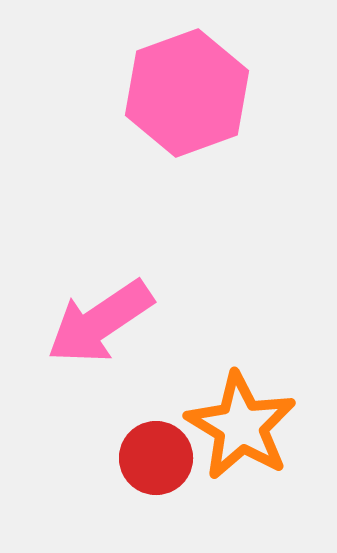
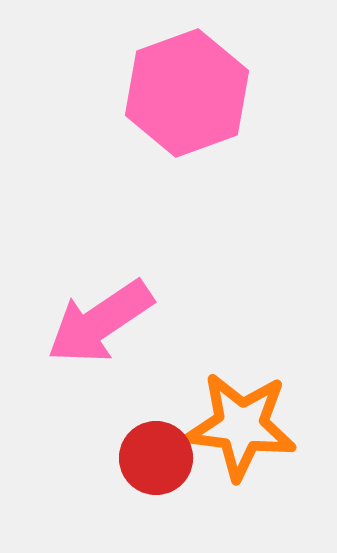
orange star: rotated 24 degrees counterclockwise
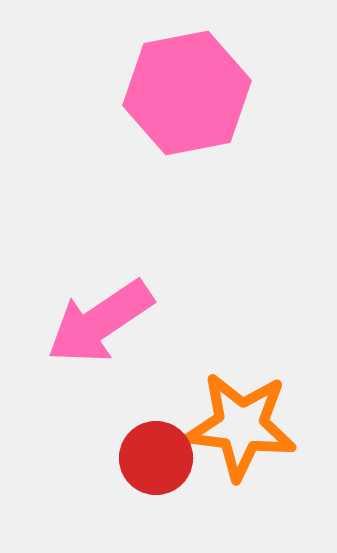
pink hexagon: rotated 9 degrees clockwise
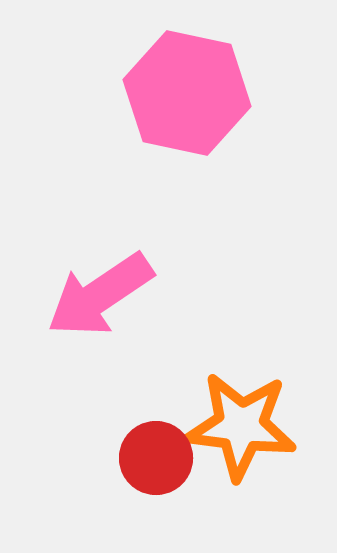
pink hexagon: rotated 23 degrees clockwise
pink arrow: moved 27 px up
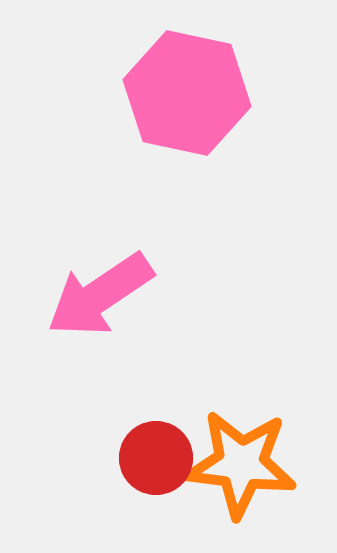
orange star: moved 38 px down
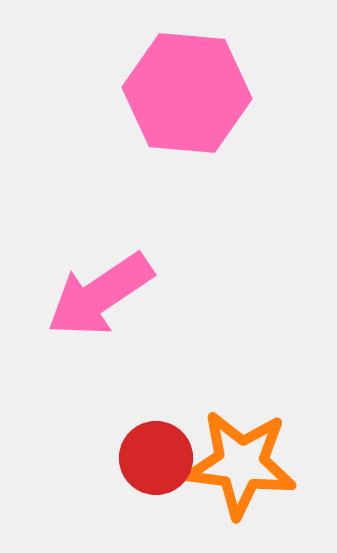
pink hexagon: rotated 7 degrees counterclockwise
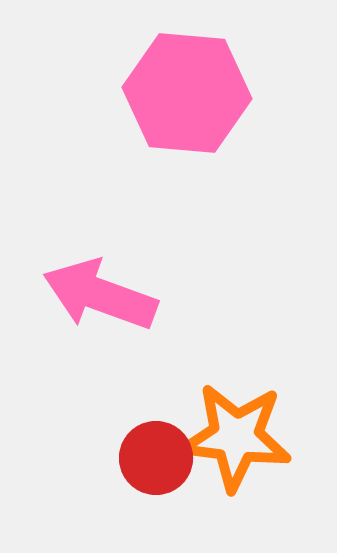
pink arrow: rotated 54 degrees clockwise
orange star: moved 5 px left, 27 px up
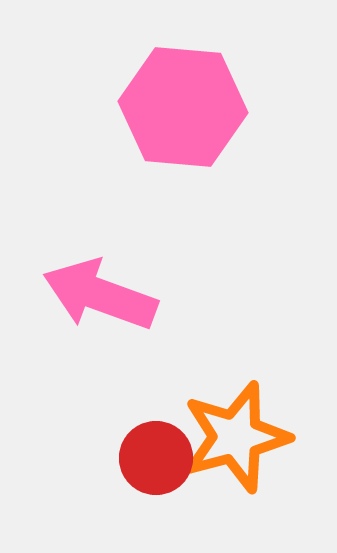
pink hexagon: moved 4 px left, 14 px down
orange star: rotated 22 degrees counterclockwise
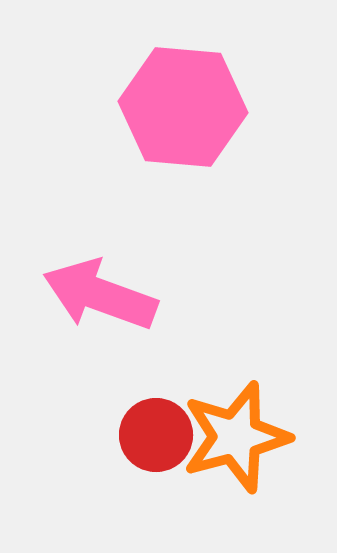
red circle: moved 23 px up
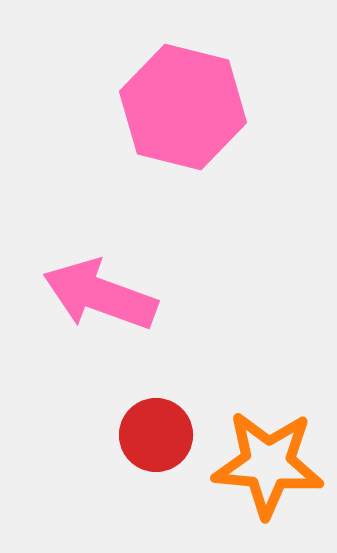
pink hexagon: rotated 9 degrees clockwise
orange star: moved 32 px right, 27 px down; rotated 20 degrees clockwise
